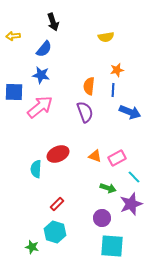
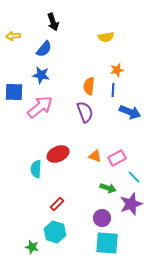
cyan square: moved 5 px left, 3 px up
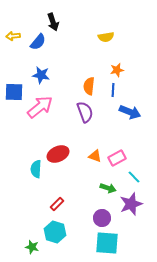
blue semicircle: moved 6 px left, 7 px up
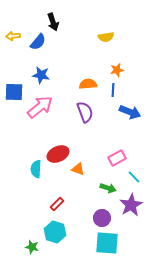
orange semicircle: moved 1 px left, 2 px up; rotated 78 degrees clockwise
orange triangle: moved 17 px left, 13 px down
purple star: moved 1 px down; rotated 10 degrees counterclockwise
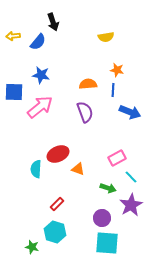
orange star: rotated 24 degrees clockwise
cyan line: moved 3 px left
